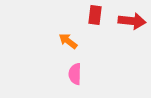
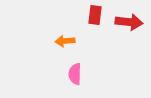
red arrow: moved 3 px left, 1 px down
orange arrow: moved 3 px left; rotated 42 degrees counterclockwise
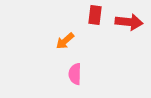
orange arrow: rotated 36 degrees counterclockwise
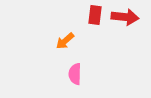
red arrow: moved 4 px left, 5 px up
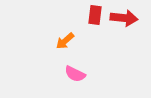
red arrow: moved 1 px left, 1 px down
pink semicircle: rotated 65 degrees counterclockwise
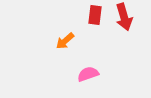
red arrow: moved 1 px up; rotated 68 degrees clockwise
pink semicircle: moved 13 px right; rotated 135 degrees clockwise
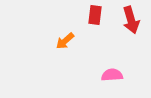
red arrow: moved 7 px right, 3 px down
pink semicircle: moved 24 px right, 1 px down; rotated 15 degrees clockwise
